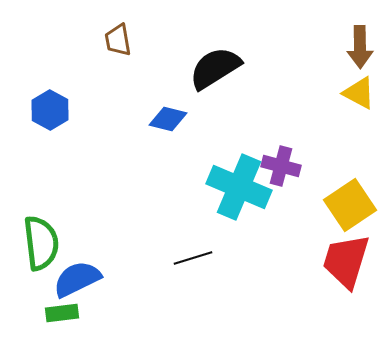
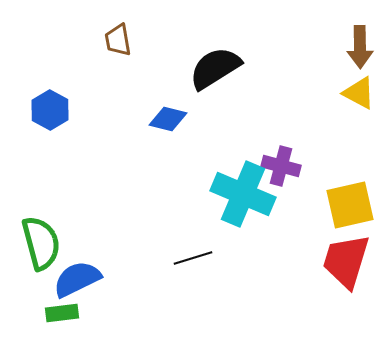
cyan cross: moved 4 px right, 7 px down
yellow square: rotated 21 degrees clockwise
green semicircle: rotated 8 degrees counterclockwise
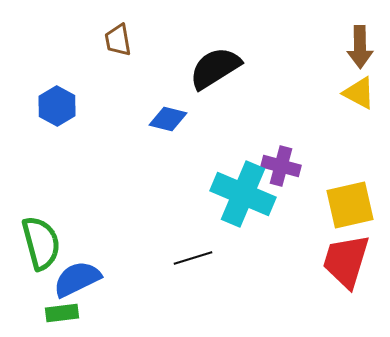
blue hexagon: moved 7 px right, 4 px up
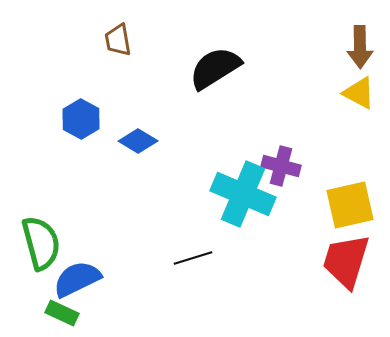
blue hexagon: moved 24 px right, 13 px down
blue diamond: moved 30 px left, 22 px down; rotated 18 degrees clockwise
green rectangle: rotated 32 degrees clockwise
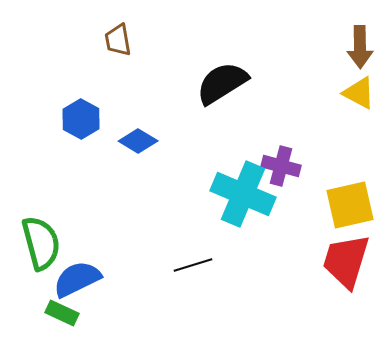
black semicircle: moved 7 px right, 15 px down
black line: moved 7 px down
